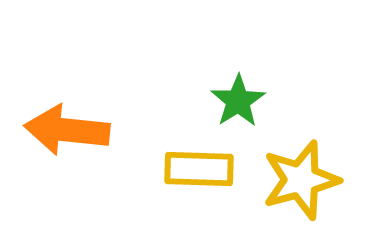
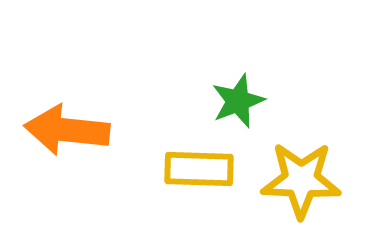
green star: rotated 12 degrees clockwise
yellow star: rotated 18 degrees clockwise
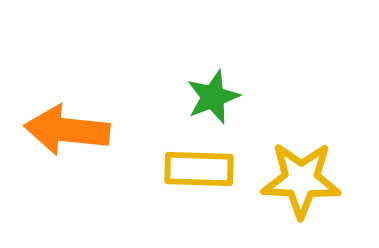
green star: moved 25 px left, 4 px up
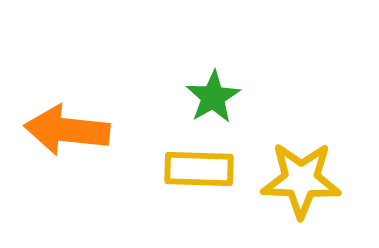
green star: rotated 10 degrees counterclockwise
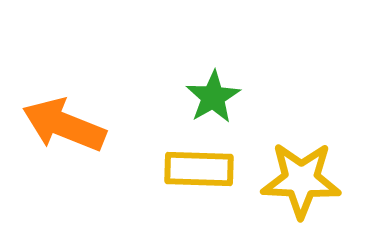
orange arrow: moved 3 px left, 5 px up; rotated 16 degrees clockwise
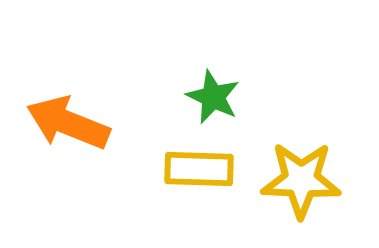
green star: rotated 16 degrees counterclockwise
orange arrow: moved 4 px right, 2 px up
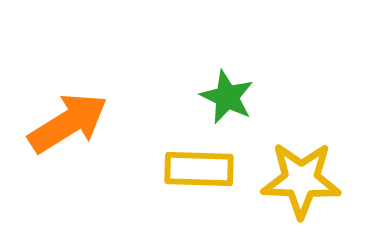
green star: moved 14 px right
orange arrow: rotated 126 degrees clockwise
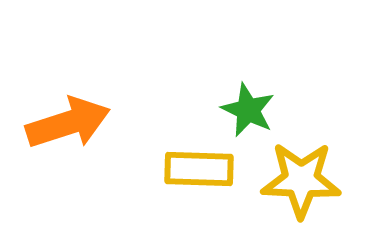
green star: moved 21 px right, 13 px down
orange arrow: rotated 14 degrees clockwise
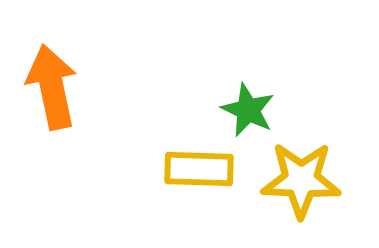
orange arrow: moved 16 px left, 36 px up; rotated 84 degrees counterclockwise
